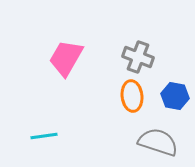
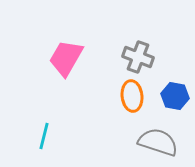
cyan line: rotated 68 degrees counterclockwise
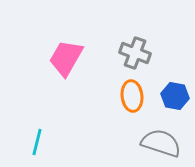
gray cross: moved 3 px left, 4 px up
cyan line: moved 7 px left, 6 px down
gray semicircle: moved 3 px right, 1 px down
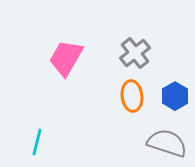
gray cross: rotated 32 degrees clockwise
blue hexagon: rotated 20 degrees clockwise
gray semicircle: moved 6 px right
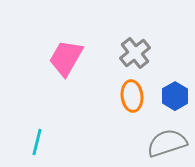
gray semicircle: rotated 36 degrees counterclockwise
